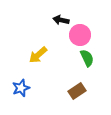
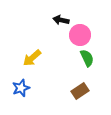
yellow arrow: moved 6 px left, 3 px down
brown rectangle: moved 3 px right
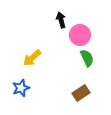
black arrow: rotated 63 degrees clockwise
brown rectangle: moved 1 px right, 2 px down
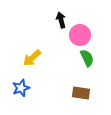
brown rectangle: rotated 42 degrees clockwise
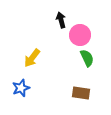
yellow arrow: rotated 12 degrees counterclockwise
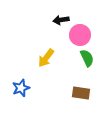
black arrow: rotated 84 degrees counterclockwise
yellow arrow: moved 14 px right
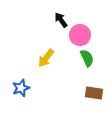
black arrow: rotated 63 degrees clockwise
brown rectangle: moved 13 px right
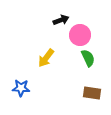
black arrow: rotated 105 degrees clockwise
green semicircle: moved 1 px right
blue star: rotated 24 degrees clockwise
brown rectangle: moved 2 px left
